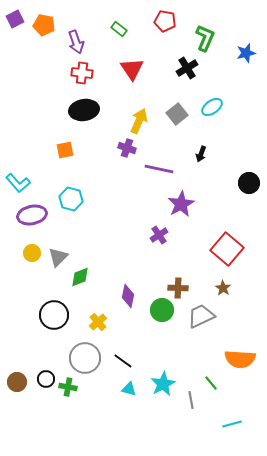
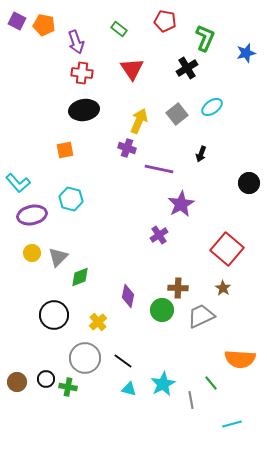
purple square at (15, 19): moved 2 px right, 2 px down; rotated 36 degrees counterclockwise
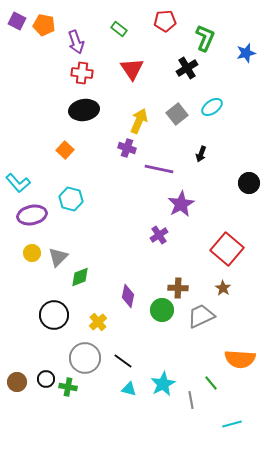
red pentagon at (165, 21): rotated 15 degrees counterclockwise
orange square at (65, 150): rotated 36 degrees counterclockwise
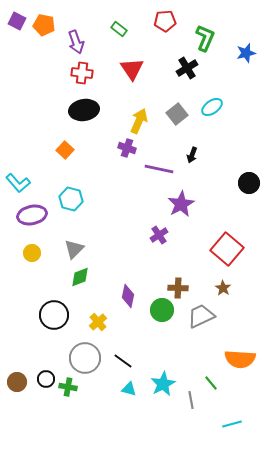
black arrow at (201, 154): moved 9 px left, 1 px down
gray triangle at (58, 257): moved 16 px right, 8 px up
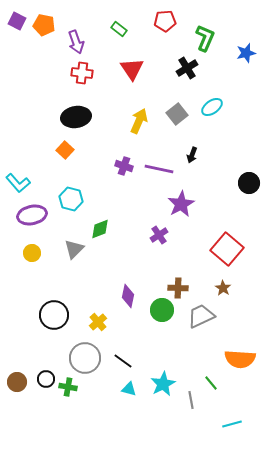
black ellipse at (84, 110): moved 8 px left, 7 px down
purple cross at (127, 148): moved 3 px left, 18 px down
green diamond at (80, 277): moved 20 px right, 48 px up
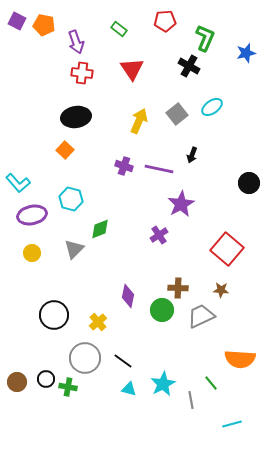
black cross at (187, 68): moved 2 px right, 2 px up; rotated 30 degrees counterclockwise
brown star at (223, 288): moved 2 px left, 2 px down; rotated 28 degrees counterclockwise
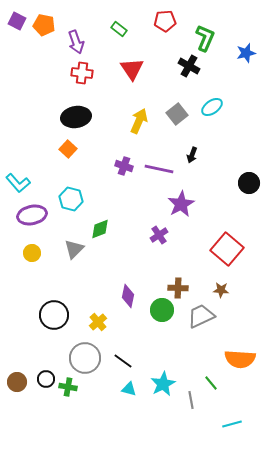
orange square at (65, 150): moved 3 px right, 1 px up
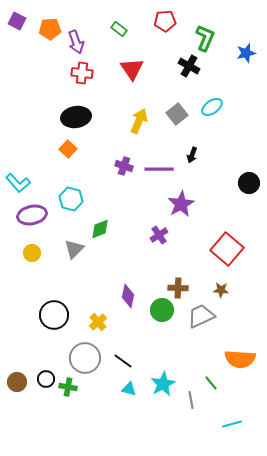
orange pentagon at (44, 25): moved 6 px right, 4 px down; rotated 15 degrees counterclockwise
purple line at (159, 169): rotated 12 degrees counterclockwise
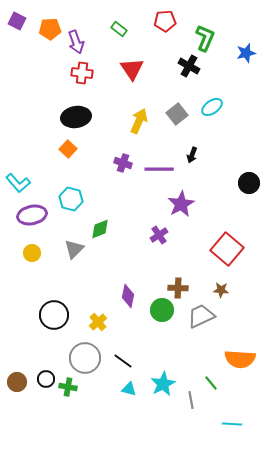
purple cross at (124, 166): moved 1 px left, 3 px up
cyan line at (232, 424): rotated 18 degrees clockwise
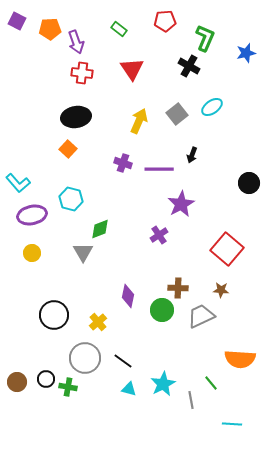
gray triangle at (74, 249): moved 9 px right, 3 px down; rotated 15 degrees counterclockwise
